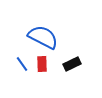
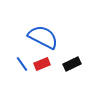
red rectangle: rotated 70 degrees clockwise
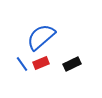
blue semicircle: moved 2 px left; rotated 68 degrees counterclockwise
red rectangle: moved 1 px left, 1 px up
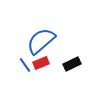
blue semicircle: moved 4 px down
blue line: moved 3 px right, 1 px down
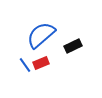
blue semicircle: moved 6 px up
black rectangle: moved 1 px right, 18 px up
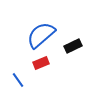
blue line: moved 7 px left, 15 px down
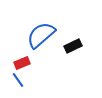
red rectangle: moved 19 px left
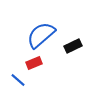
red rectangle: moved 12 px right
blue line: rotated 14 degrees counterclockwise
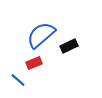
black rectangle: moved 4 px left
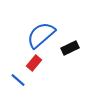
black rectangle: moved 1 px right, 2 px down
red rectangle: rotated 28 degrees counterclockwise
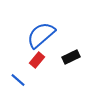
black rectangle: moved 1 px right, 9 px down
red rectangle: moved 3 px right, 3 px up
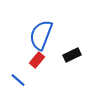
blue semicircle: rotated 28 degrees counterclockwise
black rectangle: moved 1 px right, 2 px up
